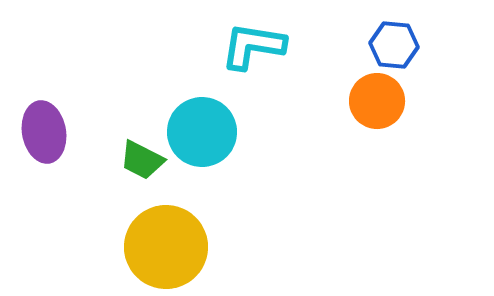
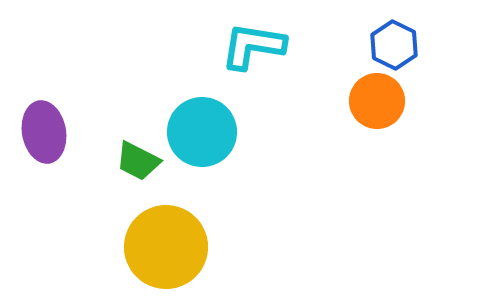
blue hexagon: rotated 21 degrees clockwise
green trapezoid: moved 4 px left, 1 px down
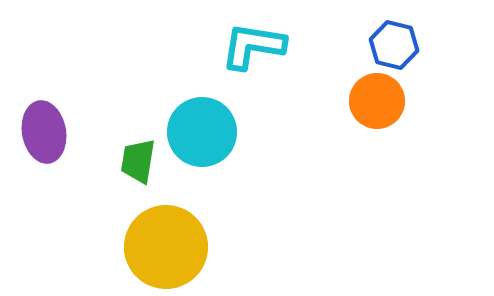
blue hexagon: rotated 12 degrees counterclockwise
green trapezoid: rotated 72 degrees clockwise
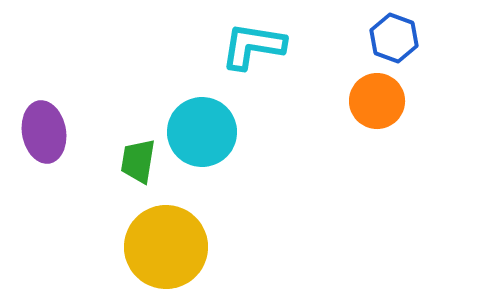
blue hexagon: moved 7 px up; rotated 6 degrees clockwise
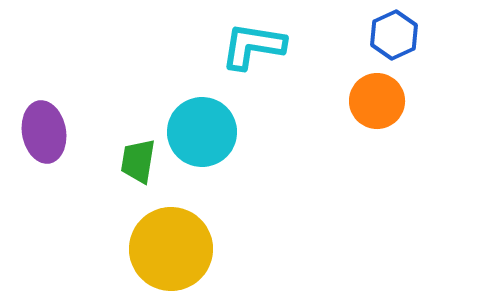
blue hexagon: moved 3 px up; rotated 15 degrees clockwise
yellow circle: moved 5 px right, 2 px down
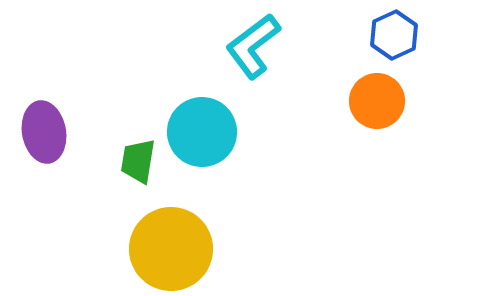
cyan L-shape: rotated 46 degrees counterclockwise
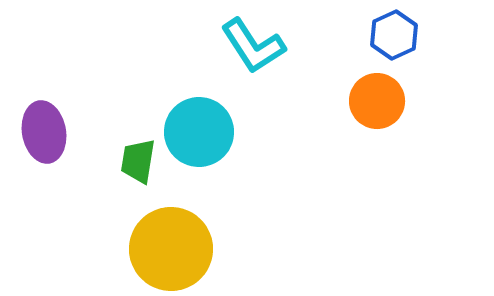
cyan L-shape: rotated 86 degrees counterclockwise
cyan circle: moved 3 px left
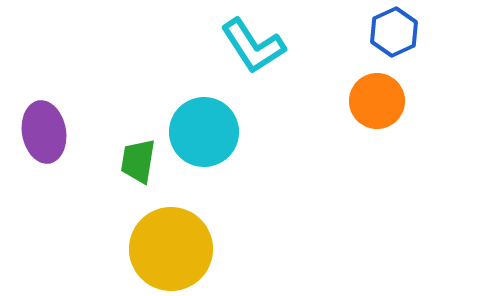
blue hexagon: moved 3 px up
cyan circle: moved 5 px right
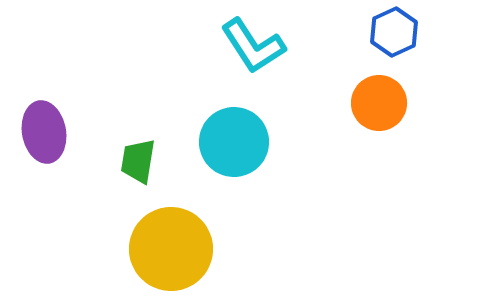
orange circle: moved 2 px right, 2 px down
cyan circle: moved 30 px right, 10 px down
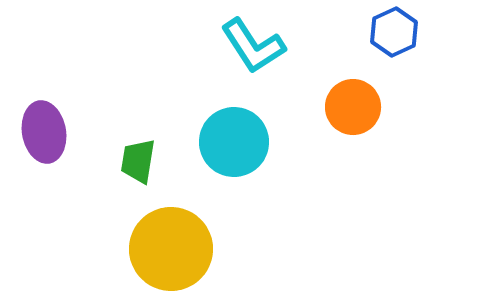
orange circle: moved 26 px left, 4 px down
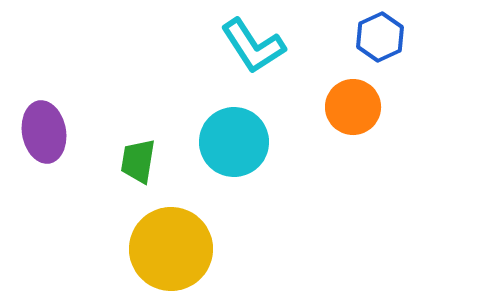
blue hexagon: moved 14 px left, 5 px down
